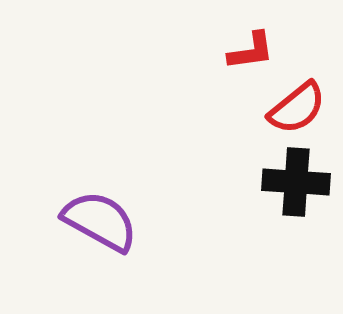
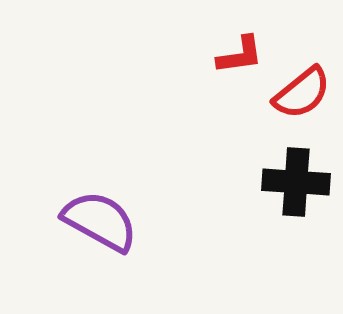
red L-shape: moved 11 px left, 4 px down
red semicircle: moved 5 px right, 15 px up
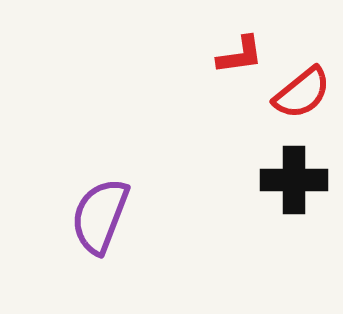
black cross: moved 2 px left, 2 px up; rotated 4 degrees counterclockwise
purple semicircle: moved 5 px up; rotated 98 degrees counterclockwise
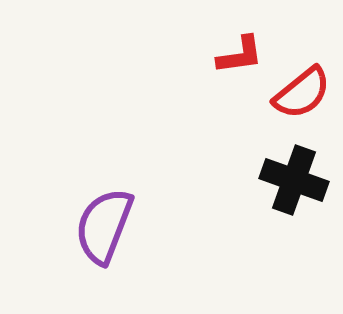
black cross: rotated 20 degrees clockwise
purple semicircle: moved 4 px right, 10 px down
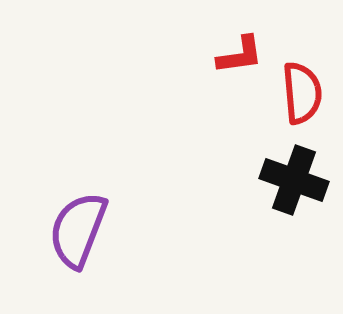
red semicircle: rotated 56 degrees counterclockwise
purple semicircle: moved 26 px left, 4 px down
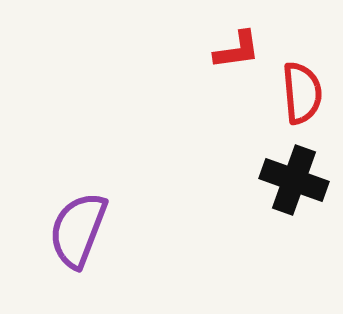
red L-shape: moved 3 px left, 5 px up
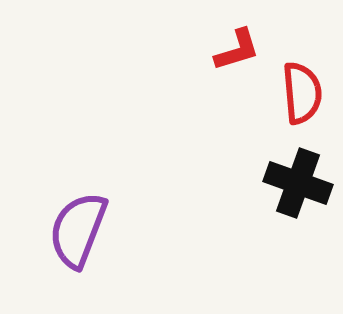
red L-shape: rotated 9 degrees counterclockwise
black cross: moved 4 px right, 3 px down
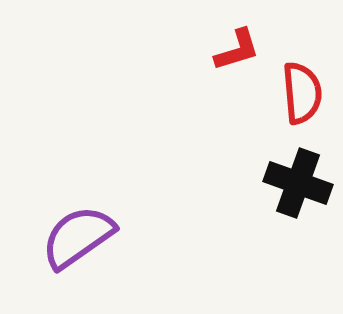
purple semicircle: moved 7 px down; rotated 34 degrees clockwise
